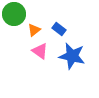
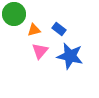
orange triangle: rotated 24 degrees clockwise
pink triangle: rotated 36 degrees clockwise
blue star: moved 2 px left
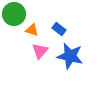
orange triangle: moved 2 px left; rotated 32 degrees clockwise
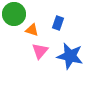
blue rectangle: moved 1 px left, 6 px up; rotated 72 degrees clockwise
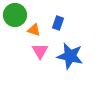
green circle: moved 1 px right, 1 px down
orange triangle: moved 2 px right
pink triangle: rotated 12 degrees counterclockwise
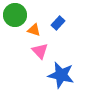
blue rectangle: rotated 24 degrees clockwise
pink triangle: rotated 12 degrees counterclockwise
blue star: moved 9 px left, 19 px down
